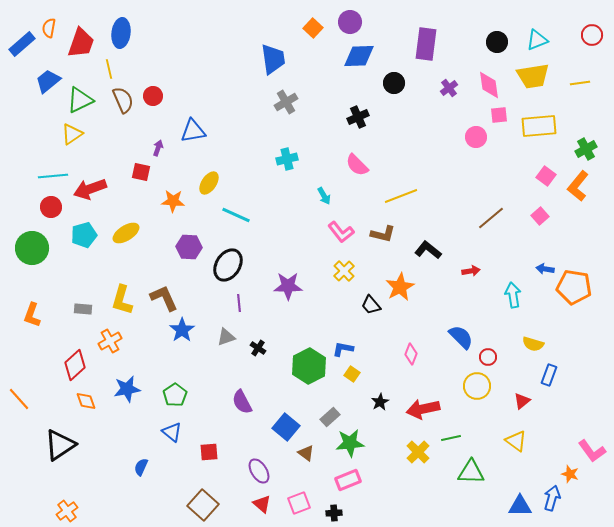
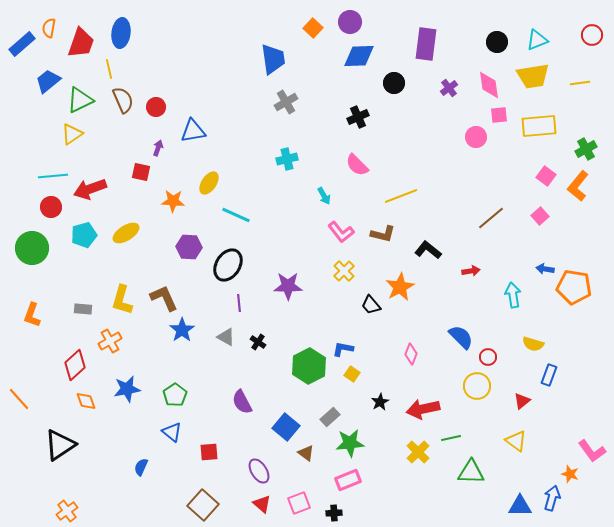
red circle at (153, 96): moved 3 px right, 11 px down
gray triangle at (226, 337): rotated 48 degrees clockwise
black cross at (258, 348): moved 6 px up
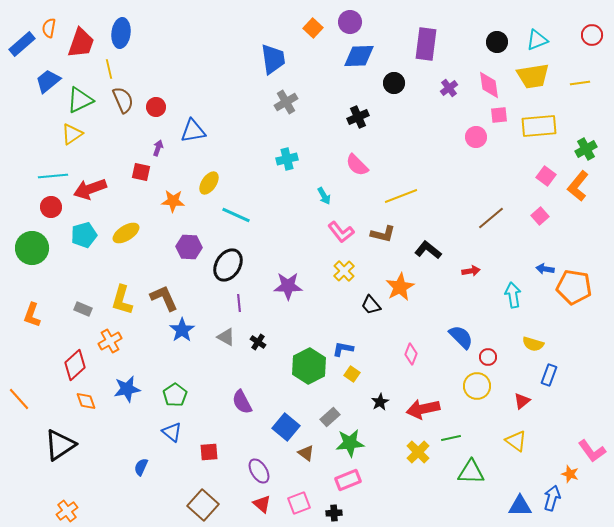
gray rectangle at (83, 309): rotated 18 degrees clockwise
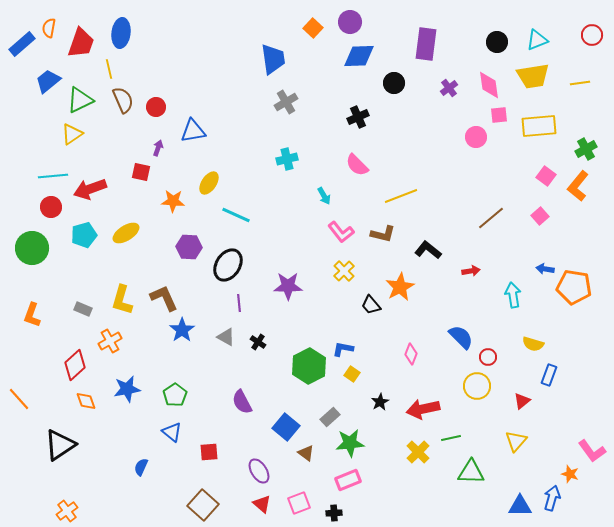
yellow triangle at (516, 441): rotated 35 degrees clockwise
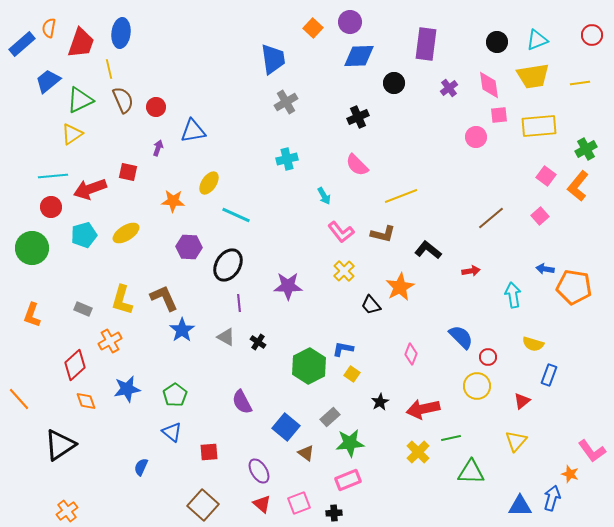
red square at (141, 172): moved 13 px left
